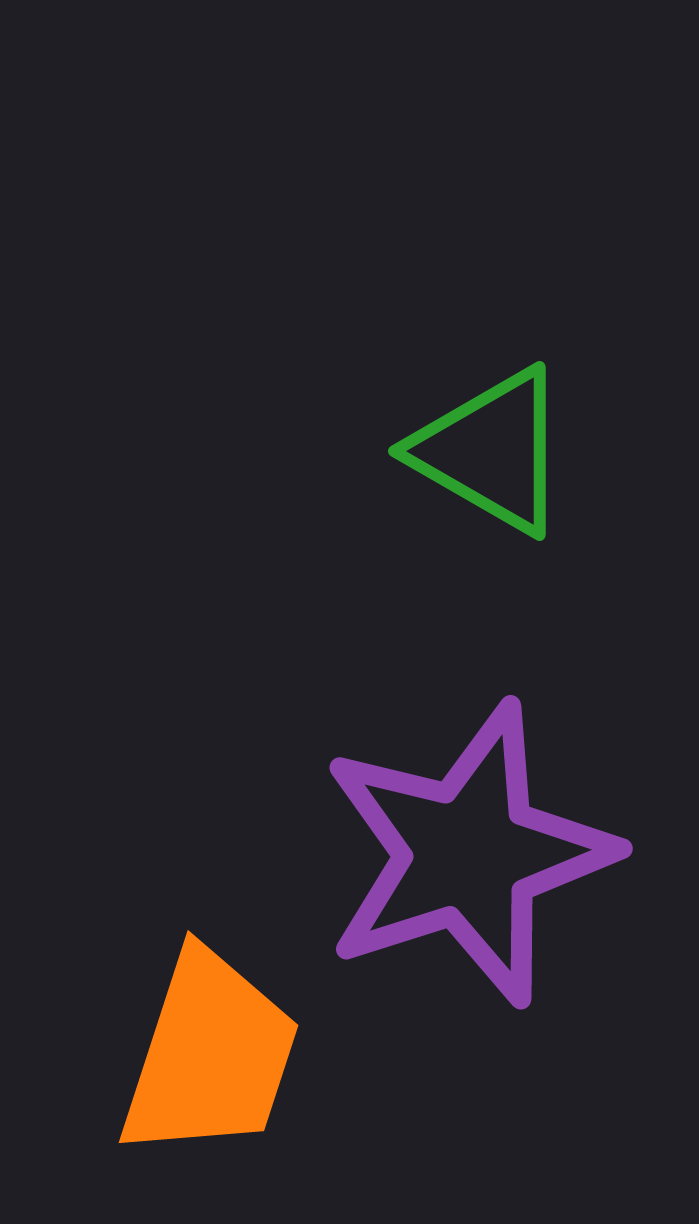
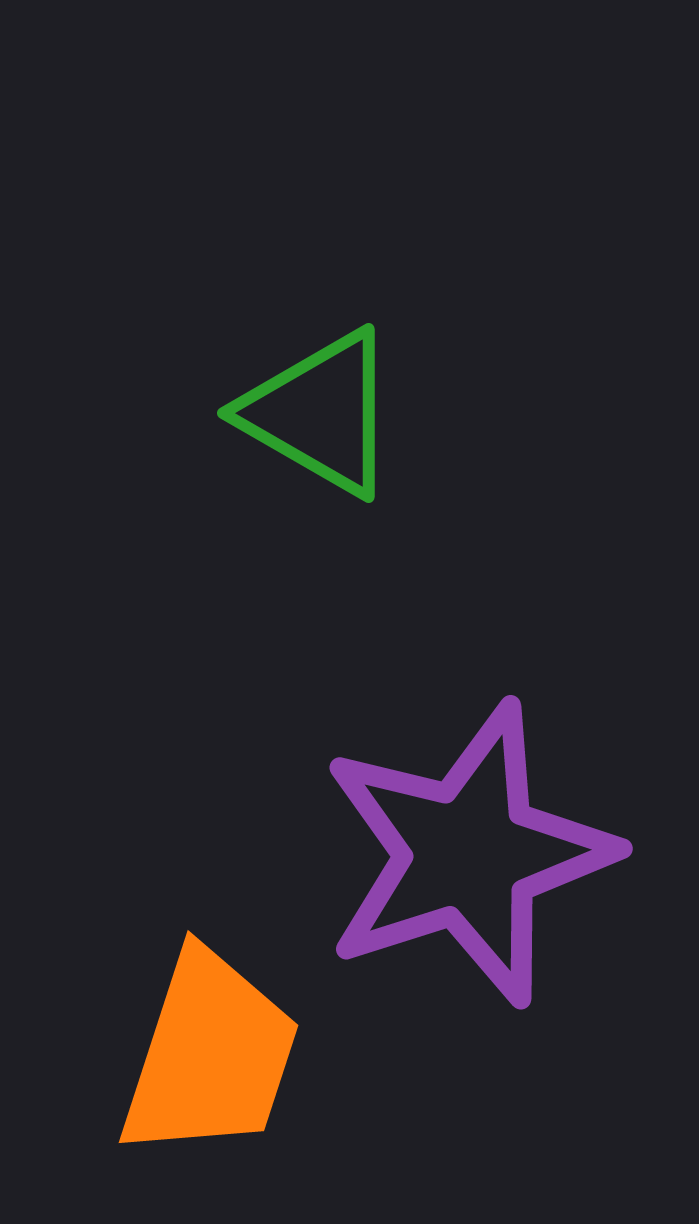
green triangle: moved 171 px left, 38 px up
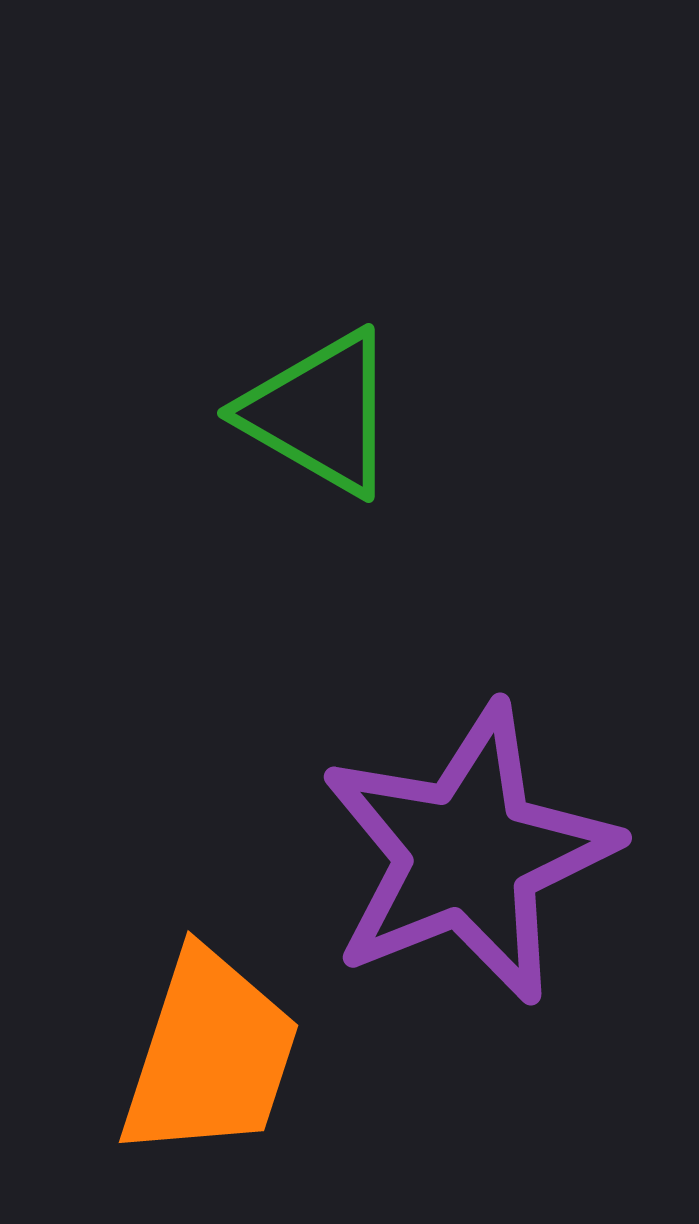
purple star: rotated 4 degrees counterclockwise
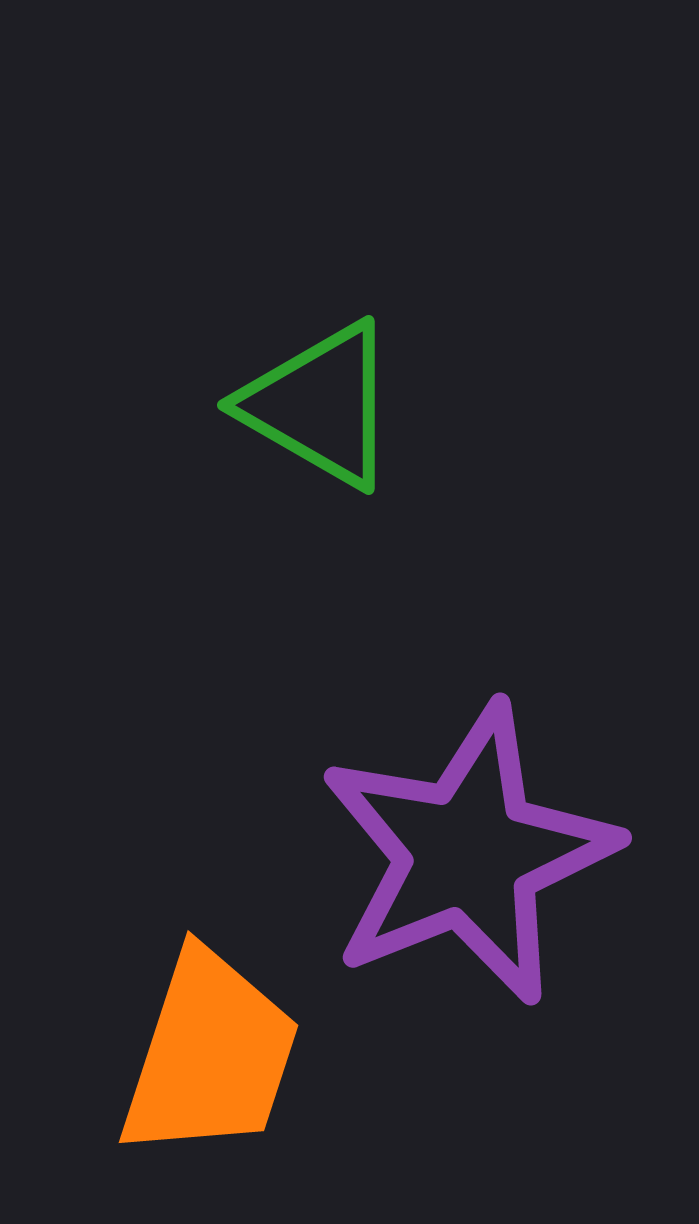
green triangle: moved 8 px up
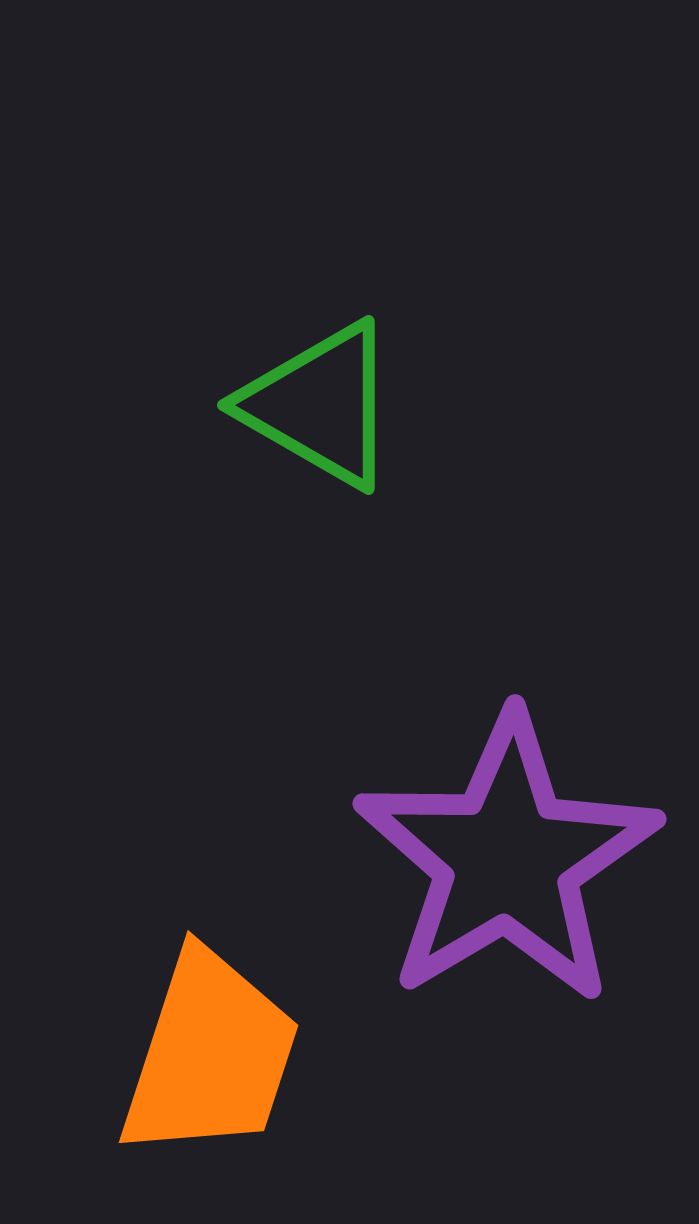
purple star: moved 39 px right, 5 px down; rotated 9 degrees counterclockwise
